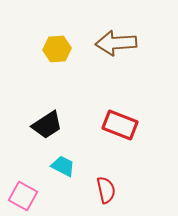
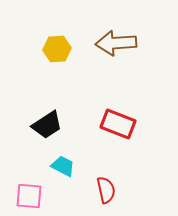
red rectangle: moved 2 px left, 1 px up
pink square: moved 6 px right; rotated 24 degrees counterclockwise
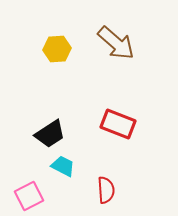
brown arrow: rotated 135 degrees counterclockwise
black trapezoid: moved 3 px right, 9 px down
red semicircle: rotated 8 degrees clockwise
pink square: rotated 32 degrees counterclockwise
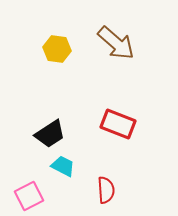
yellow hexagon: rotated 12 degrees clockwise
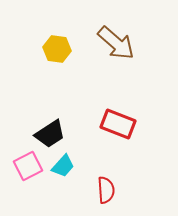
cyan trapezoid: rotated 105 degrees clockwise
pink square: moved 1 px left, 30 px up
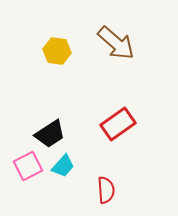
yellow hexagon: moved 2 px down
red rectangle: rotated 56 degrees counterclockwise
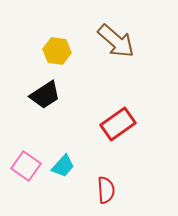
brown arrow: moved 2 px up
black trapezoid: moved 5 px left, 39 px up
pink square: moved 2 px left; rotated 28 degrees counterclockwise
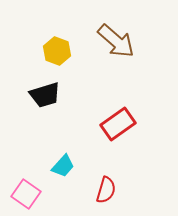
yellow hexagon: rotated 12 degrees clockwise
black trapezoid: rotated 16 degrees clockwise
pink square: moved 28 px down
red semicircle: rotated 20 degrees clockwise
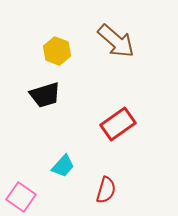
pink square: moved 5 px left, 3 px down
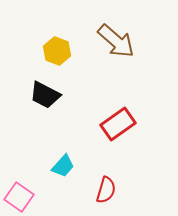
black trapezoid: rotated 44 degrees clockwise
pink square: moved 2 px left
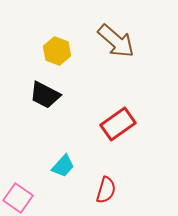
pink square: moved 1 px left, 1 px down
